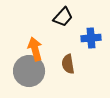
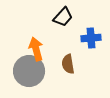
orange arrow: moved 1 px right
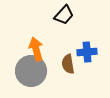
black trapezoid: moved 1 px right, 2 px up
blue cross: moved 4 px left, 14 px down
gray circle: moved 2 px right
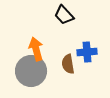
black trapezoid: rotated 95 degrees clockwise
